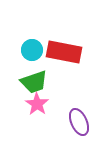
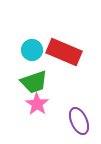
red rectangle: rotated 12 degrees clockwise
purple ellipse: moved 1 px up
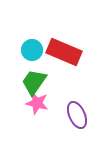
green trapezoid: rotated 144 degrees clockwise
pink star: moved 1 px up; rotated 20 degrees counterclockwise
purple ellipse: moved 2 px left, 6 px up
